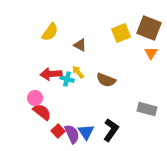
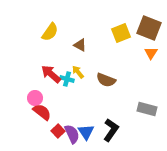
red arrow: rotated 45 degrees clockwise
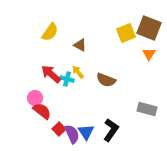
yellow square: moved 5 px right
orange triangle: moved 2 px left, 1 px down
red semicircle: moved 1 px up
red square: moved 1 px right, 2 px up
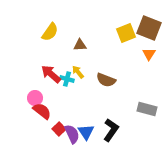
brown triangle: rotated 32 degrees counterclockwise
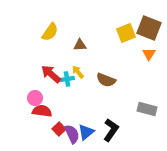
cyan cross: rotated 24 degrees counterclockwise
red semicircle: rotated 30 degrees counterclockwise
blue triangle: rotated 24 degrees clockwise
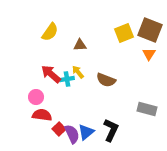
brown square: moved 1 px right, 2 px down
yellow square: moved 2 px left
pink circle: moved 1 px right, 1 px up
red semicircle: moved 4 px down
black L-shape: rotated 10 degrees counterclockwise
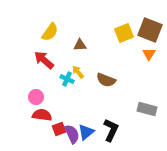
red arrow: moved 7 px left, 14 px up
cyan cross: rotated 32 degrees clockwise
red square: rotated 24 degrees clockwise
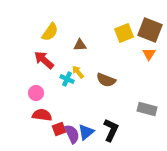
pink circle: moved 4 px up
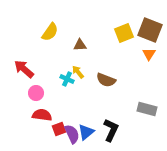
red arrow: moved 20 px left, 9 px down
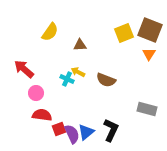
yellow arrow: rotated 24 degrees counterclockwise
